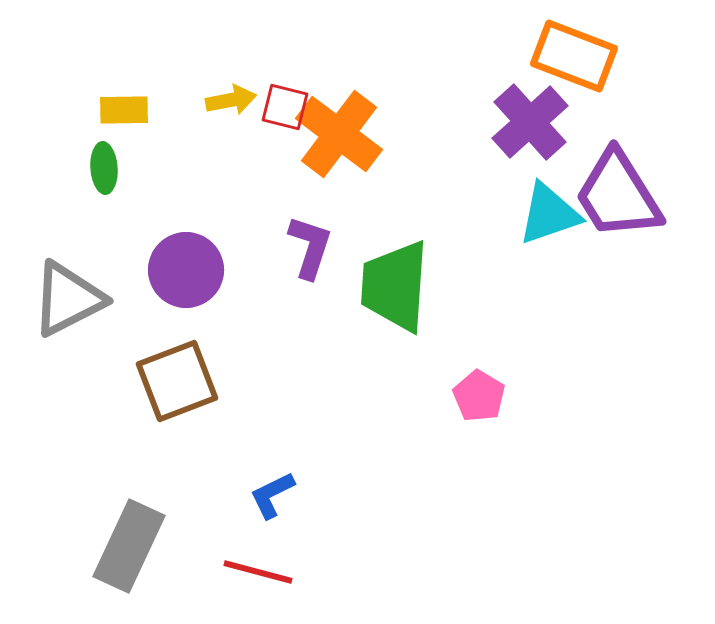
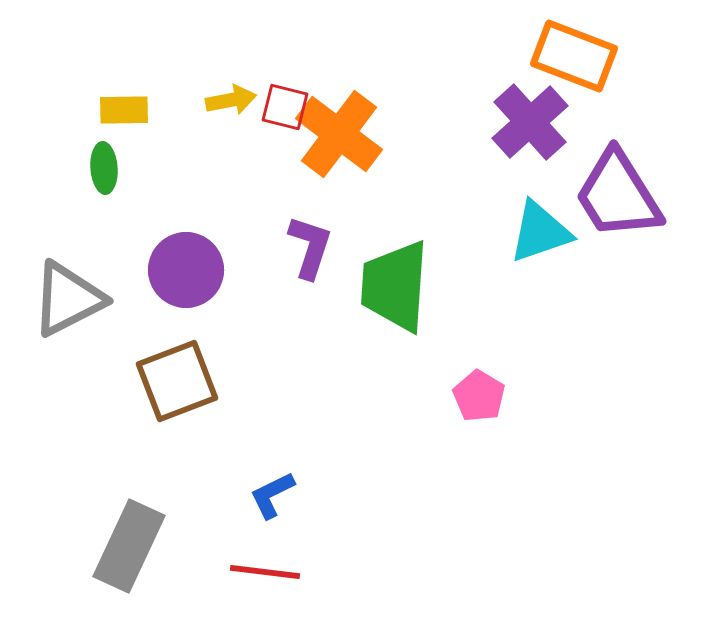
cyan triangle: moved 9 px left, 18 px down
red line: moved 7 px right; rotated 8 degrees counterclockwise
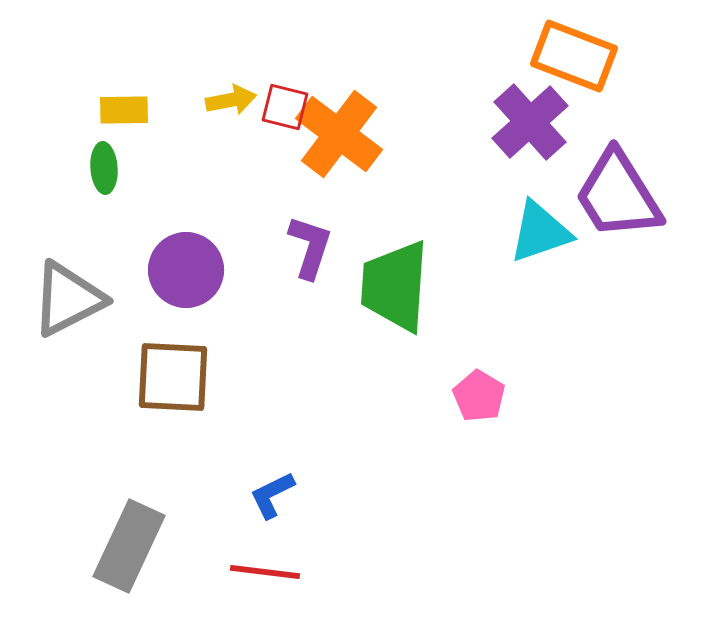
brown square: moved 4 px left, 4 px up; rotated 24 degrees clockwise
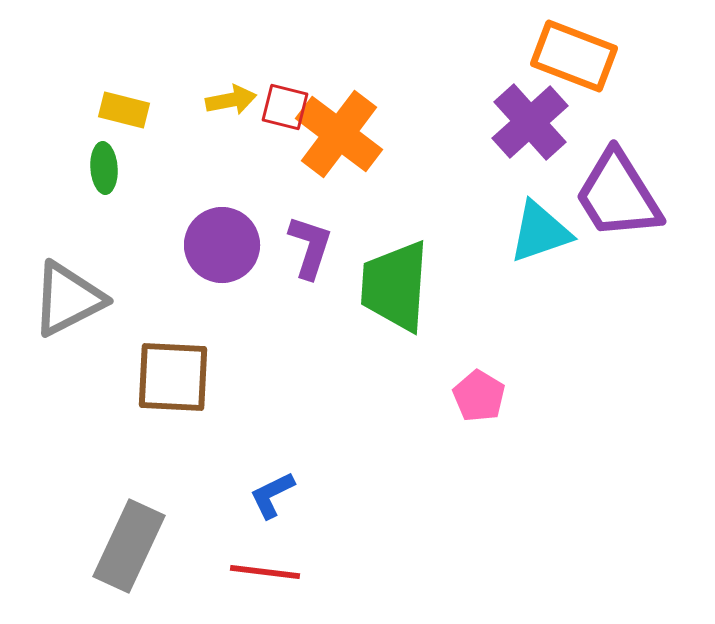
yellow rectangle: rotated 15 degrees clockwise
purple circle: moved 36 px right, 25 px up
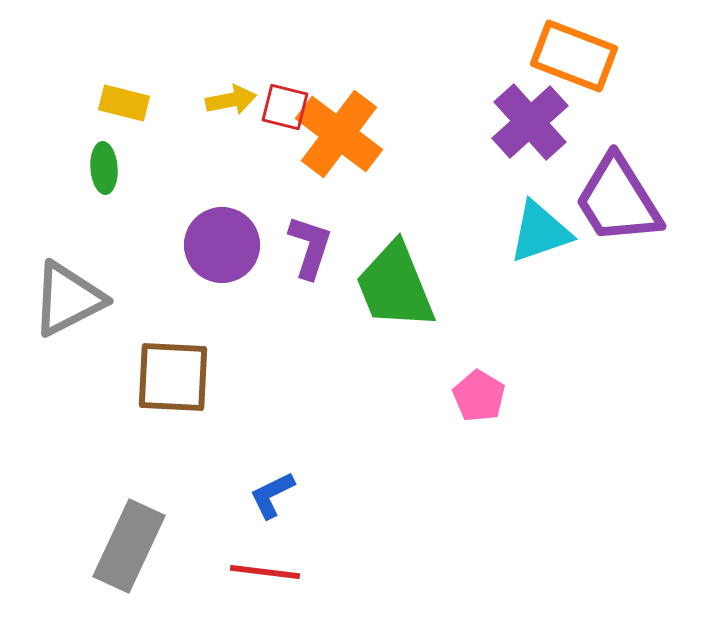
yellow rectangle: moved 7 px up
purple trapezoid: moved 5 px down
green trapezoid: rotated 26 degrees counterclockwise
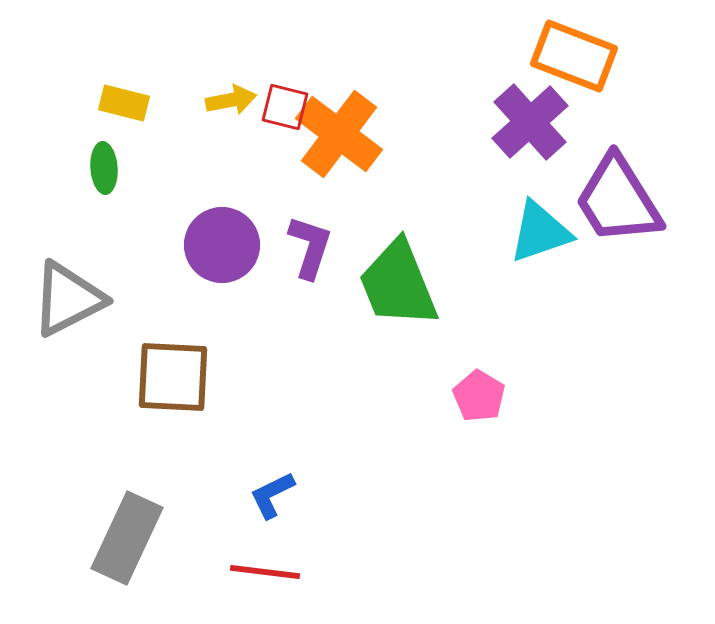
green trapezoid: moved 3 px right, 2 px up
gray rectangle: moved 2 px left, 8 px up
